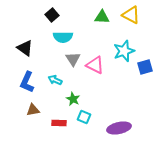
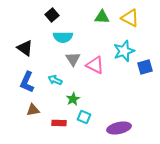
yellow triangle: moved 1 px left, 3 px down
green star: rotated 16 degrees clockwise
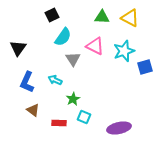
black square: rotated 16 degrees clockwise
cyan semicircle: rotated 54 degrees counterclockwise
black triangle: moved 7 px left; rotated 30 degrees clockwise
pink triangle: moved 19 px up
brown triangle: rotated 48 degrees clockwise
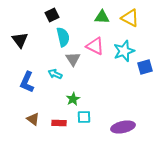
cyan semicircle: rotated 48 degrees counterclockwise
black triangle: moved 2 px right, 8 px up; rotated 12 degrees counterclockwise
cyan arrow: moved 6 px up
brown triangle: moved 9 px down
cyan square: rotated 24 degrees counterclockwise
purple ellipse: moved 4 px right, 1 px up
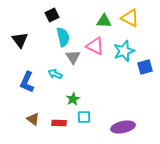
green triangle: moved 2 px right, 4 px down
gray triangle: moved 2 px up
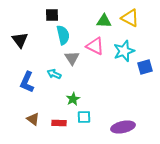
black square: rotated 24 degrees clockwise
cyan semicircle: moved 2 px up
gray triangle: moved 1 px left, 1 px down
cyan arrow: moved 1 px left
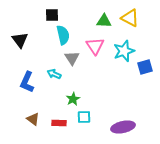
pink triangle: rotated 30 degrees clockwise
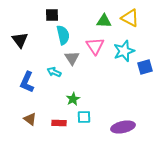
cyan arrow: moved 2 px up
brown triangle: moved 3 px left
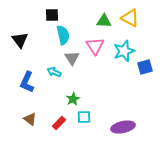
red rectangle: rotated 48 degrees counterclockwise
